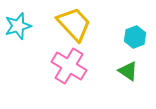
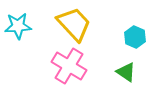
cyan star: rotated 12 degrees clockwise
cyan hexagon: rotated 15 degrees counterclockwise
green triangle: moved 2 px left, 1 px down
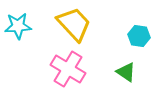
cyan hexagon: moved 4 px right, 1 px up; rotated 15 degrees counterclockwise
pink cross: moved 1 px left, 3 px down
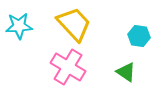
cyan star: moved 1 px right
pink cross: moved 2 px up
